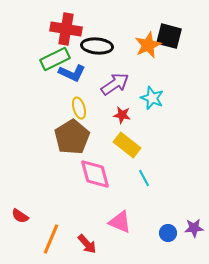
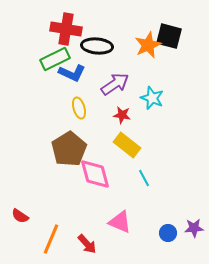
brown pentagon: moved 3 px left, 12 px down
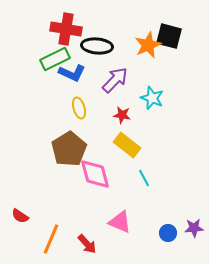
purple arrow: moved 4 px up; rotated 12 degrees counterclockwise
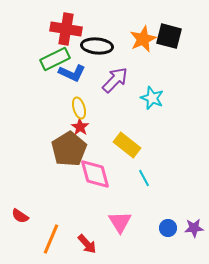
orange star: moved 5 px left, 6 px up
red star: moved 42 px left, 12 px down; rotated 24 degrees clockwise
pink triangle: rotated 35 degrees clockwise
blue circle: moved 5 px up
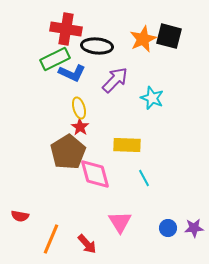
yellow rectangle: rotated 36 degrees counterclockwise
brown pentagon: moved 1 px left, 3 px down
red semicircle: rotated 24 degrees counterclockwise
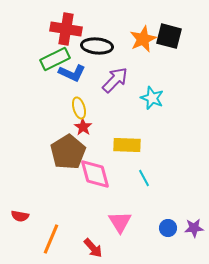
red star: moved 3 px right
red arrow: moved 6 px right, 4 px down
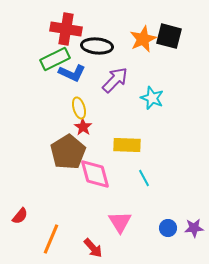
red semicircle: rotated 60 degrees counterclockwise
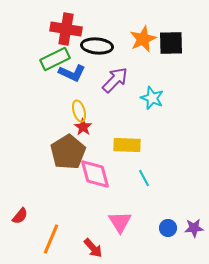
black square: moved 2 px right, 7 px down; rotated 16 degrees counterclockwise
yellow ellipse: moved 3 px down
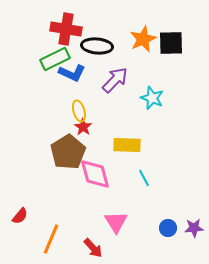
pink triangle: moved 4 px left
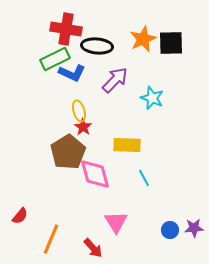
blue circle: moved 2 px right, 2 px down
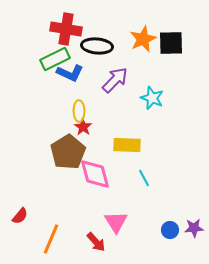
blue L-shape: moved 2 px left
yellow ellipse: rotated 15 degrees clockwise
red arrow: moved 3 px right, 6 px up
